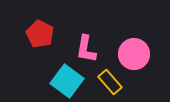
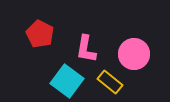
yellow rectangle: rotated 10 degrees counterclockwise
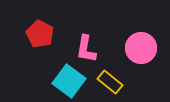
pink circle: moved 7 px right, 6 px up
cyan square: moved 2 px right
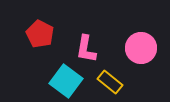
cyan square: moved 3 px left
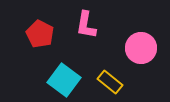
pink L-shape: moved 24 px up
cyan square: moved 2 px left, 1 px up
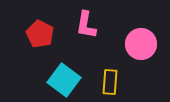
pink circle: moved 4 px up
yellow rectangle: rotated 55 degrees clockwise
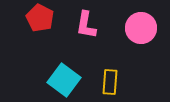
red pentagon: moved 16 px up
pink circle: moved 16 px up
